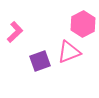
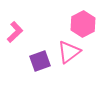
pink triangle: rotated 15 degrees counterclockwise
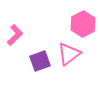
pink L-shape: moved 3 px down
pink triangle: moved 2 px down
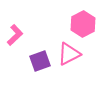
pink triangle: rotated 10 degrees clockwise
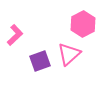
pink triangle: rotated 15 degrees counterclockwise
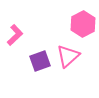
pink triangle: moved 1 px left, 2 px down
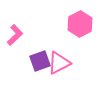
pink hexagon: moved 3 px left
pink triangle: moved 9 px left, 7 px down; rotated 15 degrees clockwise
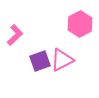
pink triangle: moved 3 px right, 3 px up
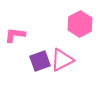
pink L-shape: rotated 130 degrees counterclockwise
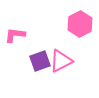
pink triangle: moved 1 px left, 1 px down
